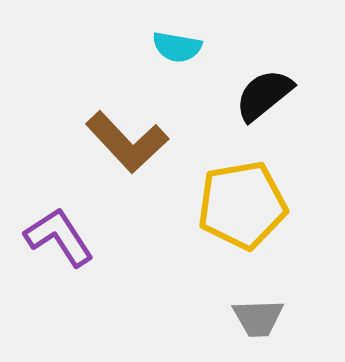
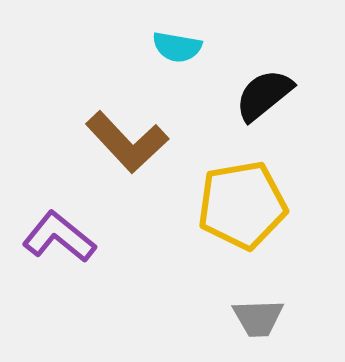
purple L-shape: rotated 18 degrees counterclockwise
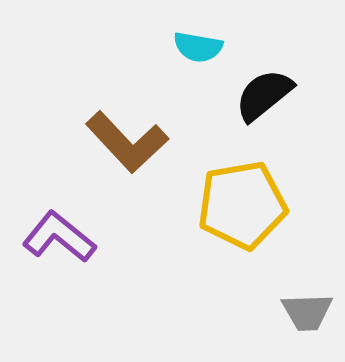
cyan semicircle: moved 21 px right
gray trapezoid: moved 49 px right, 6 px up
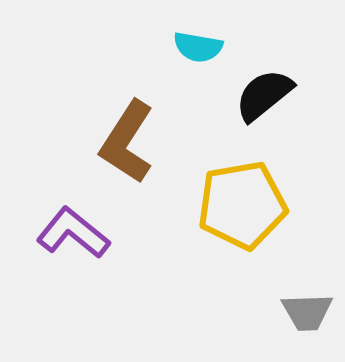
brown L-shape: rotated 76 degrees clockwise
purple L-shape: moved 14 px right, 4 px up
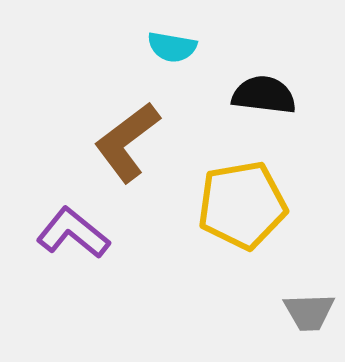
cyan semicircle: moved 26 px left
black semicircle: rotated 46 degrees clockwise
brown L-shape: rotated 20 degrees clockwise
gray trapezoid: moved 2 px right
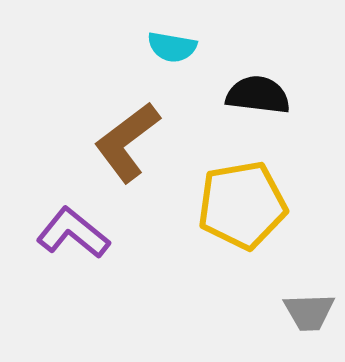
black semicircle: moved 6 px left
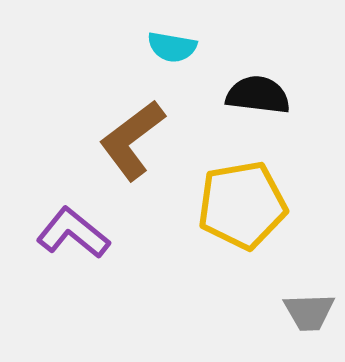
brown L-shape: moved 5 px right, 2 px up
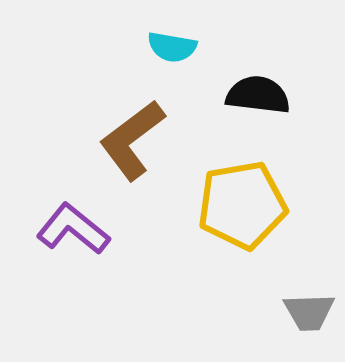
purple L-shape: moved 4 px up
